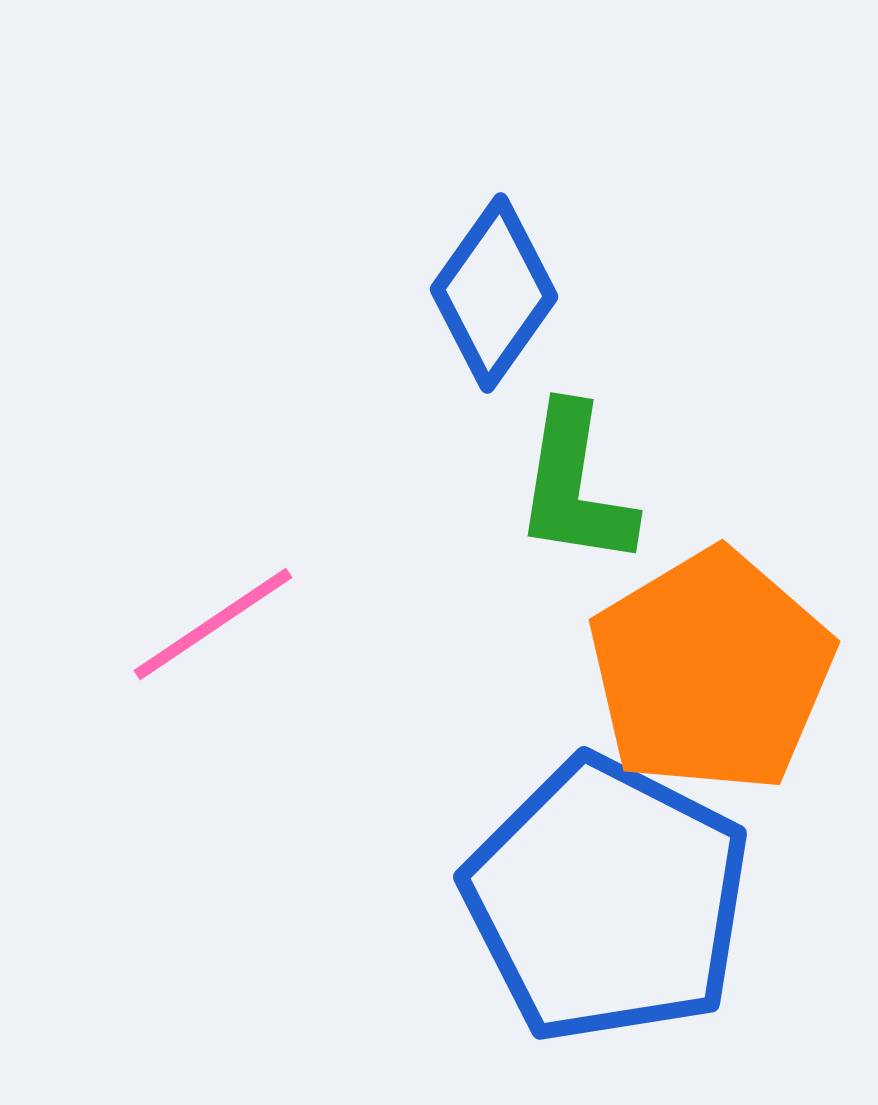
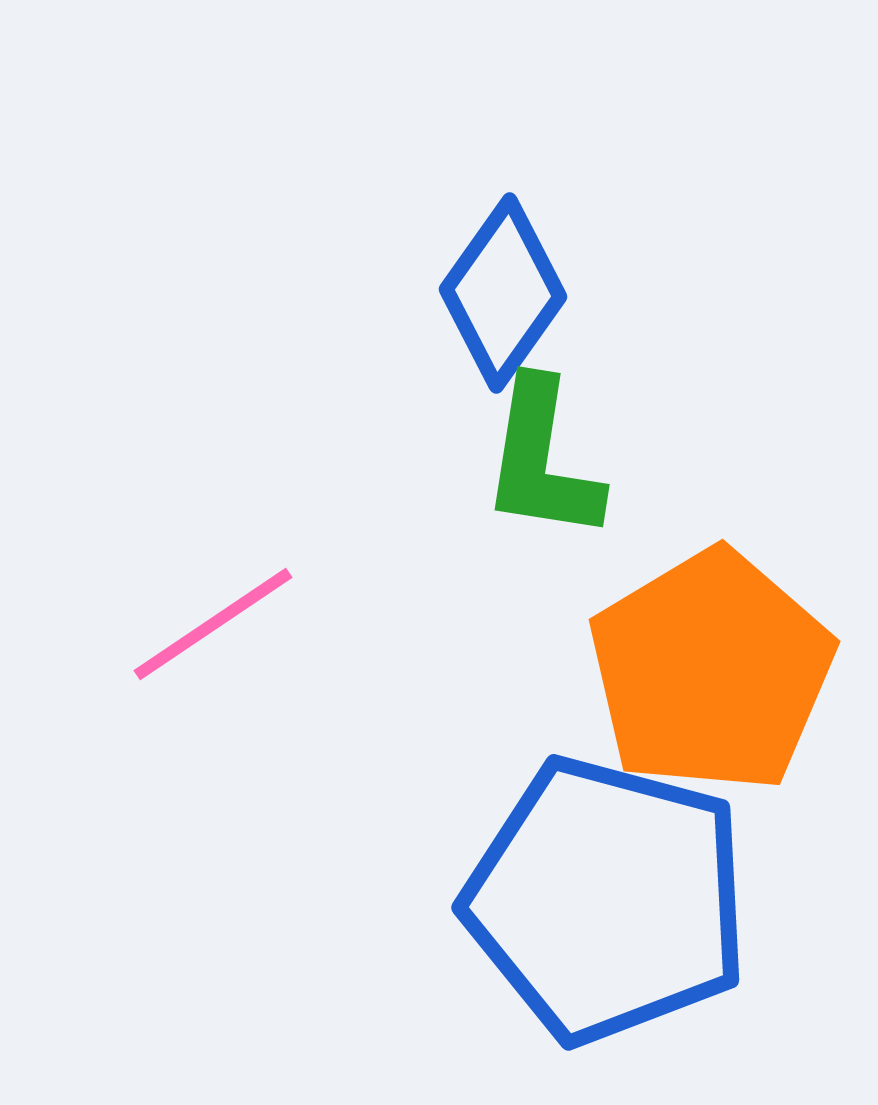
blue diamond: moved 9 px right
green L-shape: moved 33 px left, 26 px up
blue pentagon: rotated 12 degrees counterclockwise
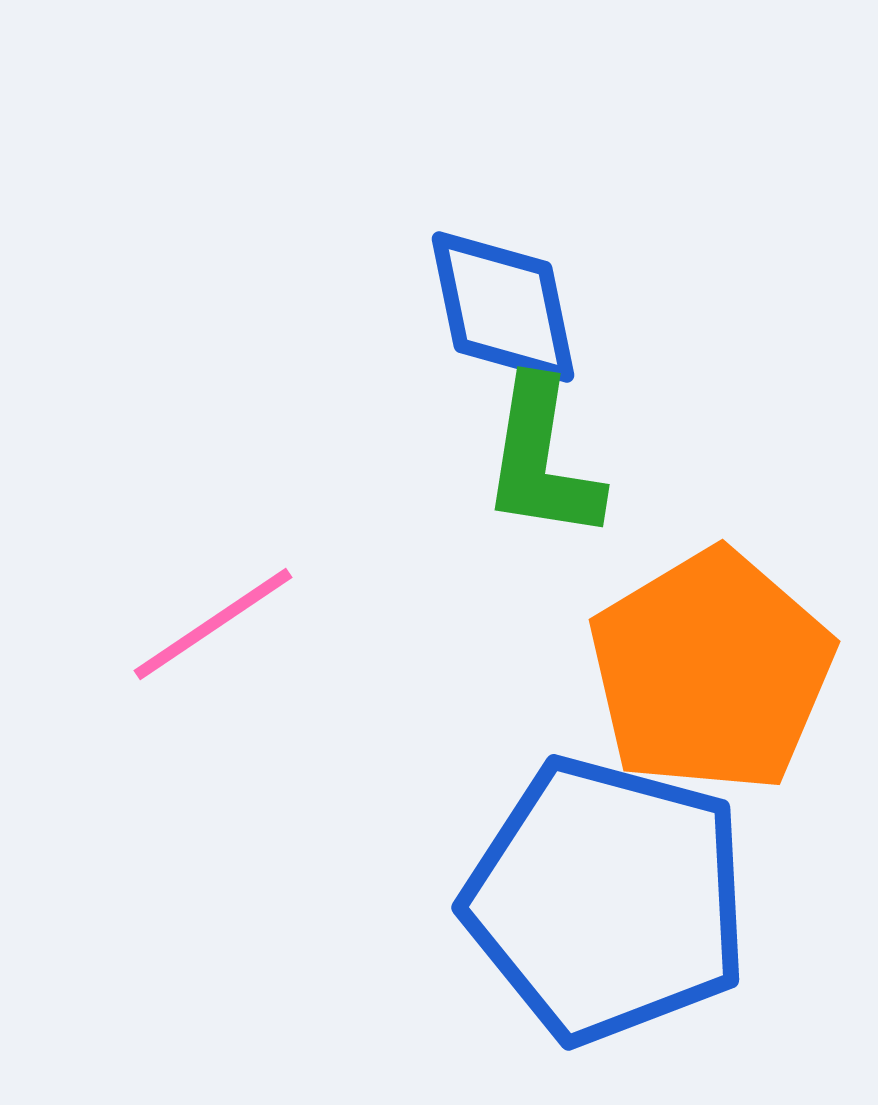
blue diamond: moved 14 px down; rotated 47 degrees counterclockwise
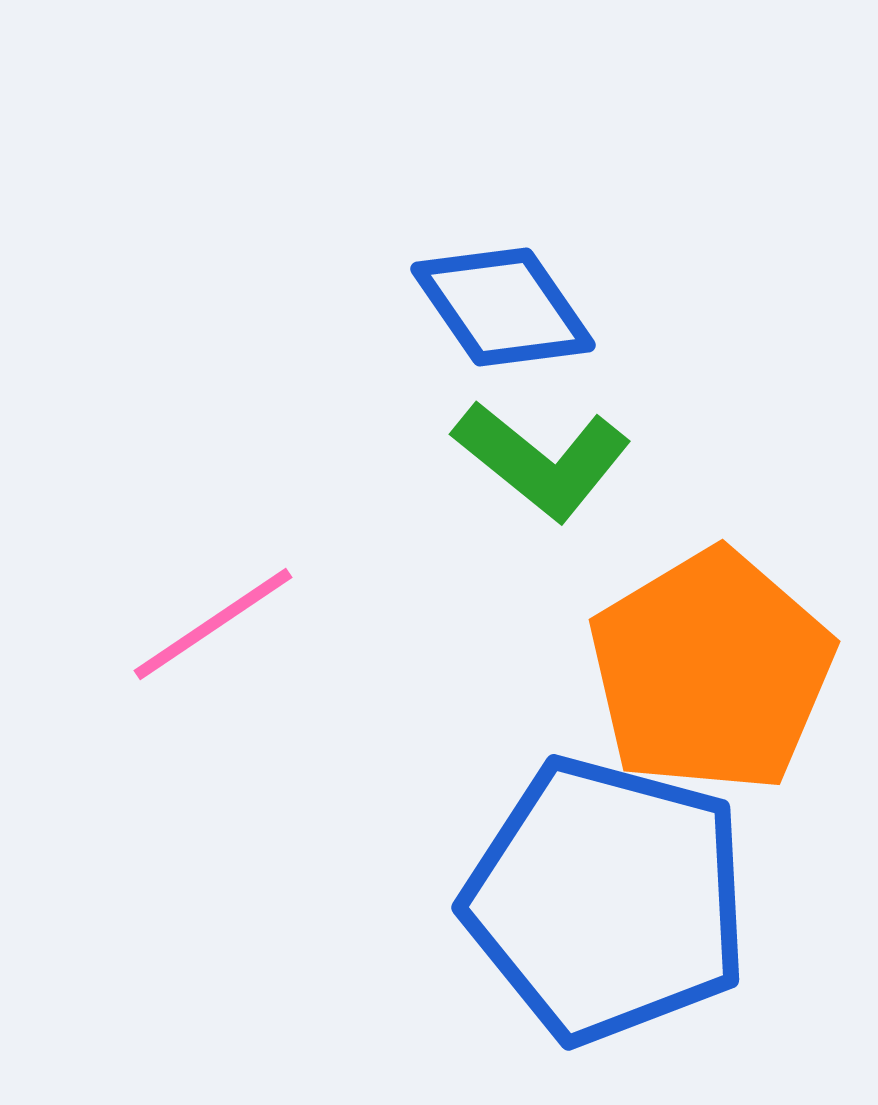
blue diamond: rotated 23 degrees counterclockwise
green L-shape: rotated 60 degrees counterclockwise
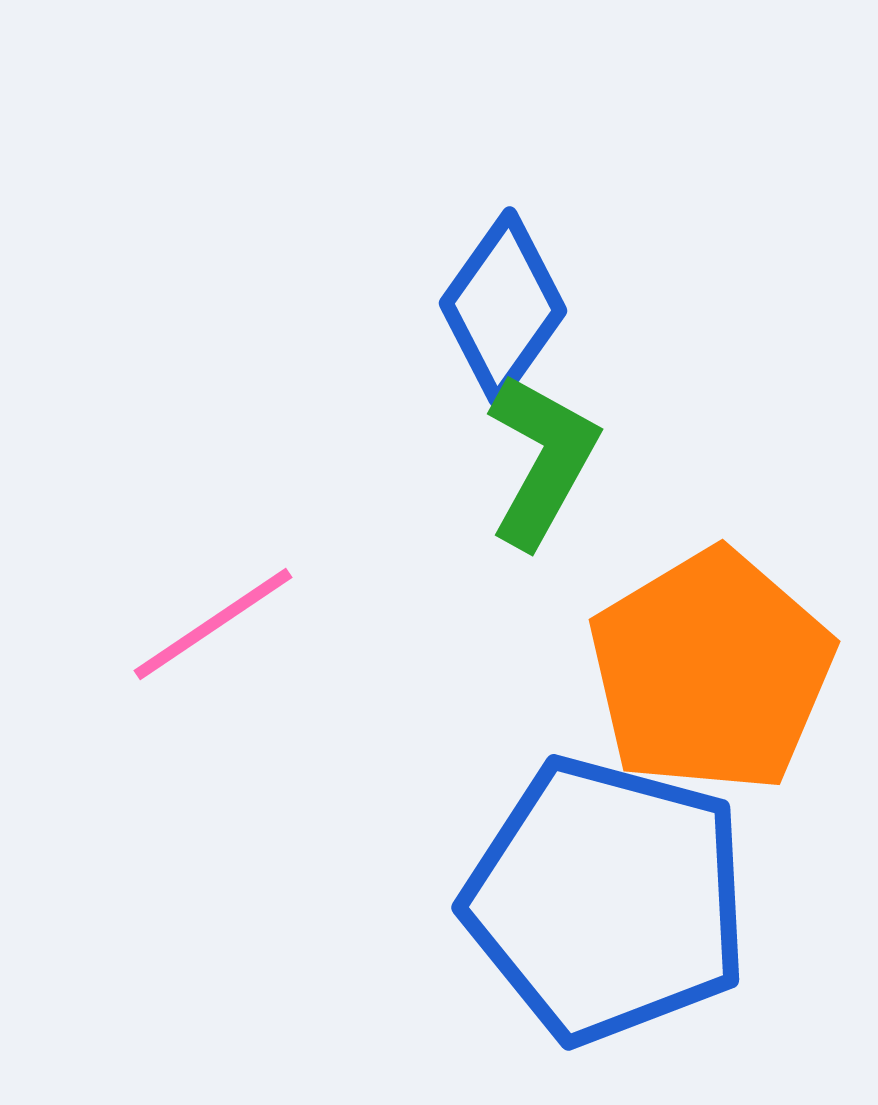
blue diamond: rotated 70 degrees clockwise
green L-shape: rotated 100 degrees counterclockwise
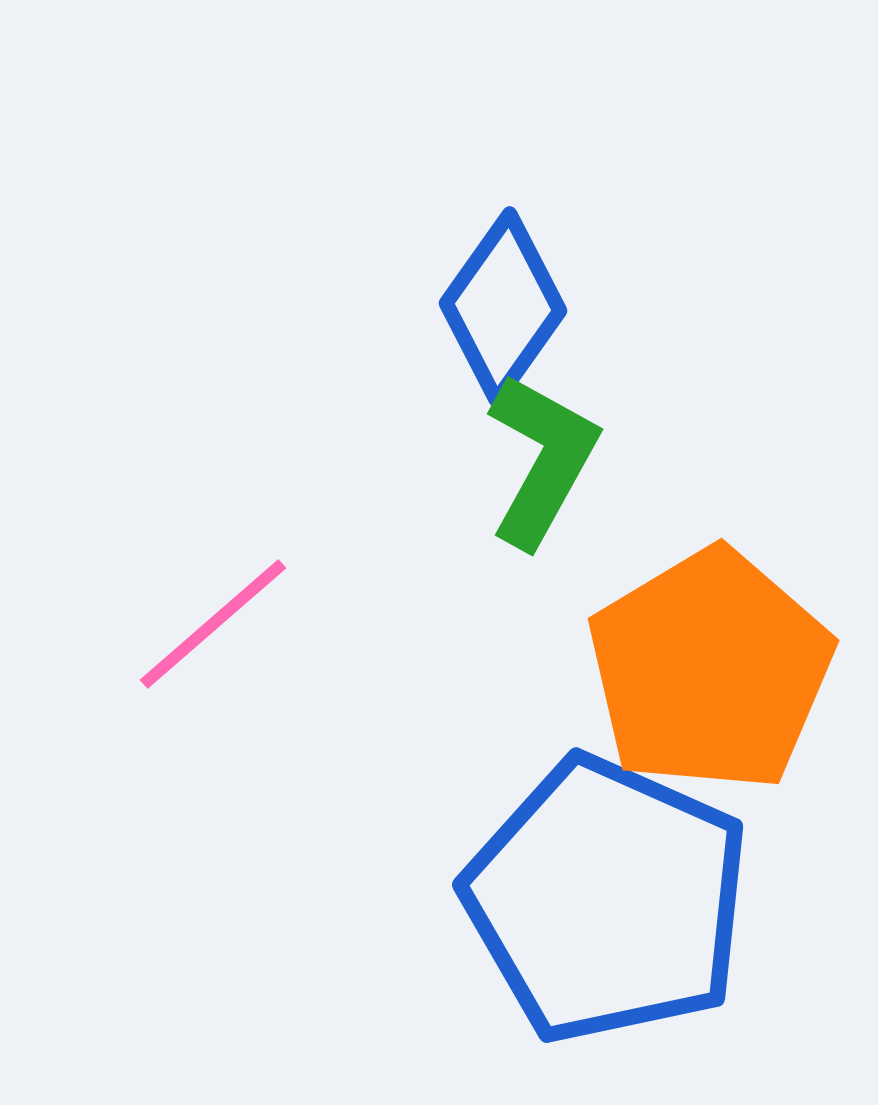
pink line: rotated 7 degrees counterclockwise
orange pentagon: moved 1 px left, 1 px up
blue pentagon: rotated 9 degrees clockwise
